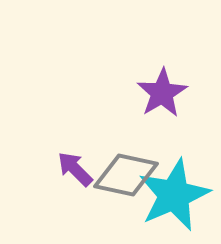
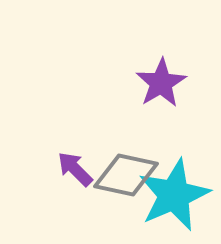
purple star: moved 1 px left, 10 px up
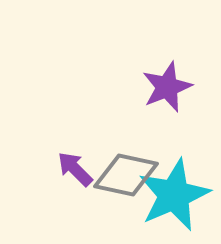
purple star: moved 6 px right, 4 px down; rotated 9 degrees clockwise
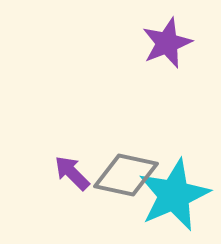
purple star: moved 44 px up
purple arrow: moved 3 px left, 4 px down
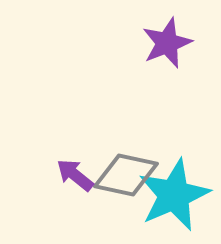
purple arrow: moved 3 px right, 2 px down; rotated 6 degrees counterclockwise
